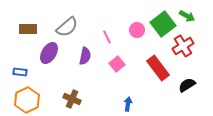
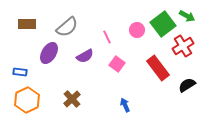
brown rectangle: moved 1 px left, 5 px up
purple semicircle: rotated 48 degrees clockwise
pink square: rotated 14 degrees counterclockwise
brown cross: rotated 24 degrees clockwise
blue arrow: moved 3 px left, 1 px down; rotated 32 degrees counterclockwise
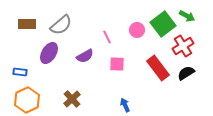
gray semicircle: moved 6 px left, 2 px up
pink square: rotated 35 degrees counterclockwise
black semicircle: moved 1 px left, 12 px up
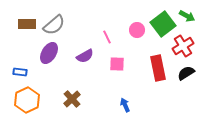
gray semicircle: moved 7 px left
red rectangle: rotated 25 degrees clockwise
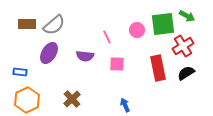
green square: rotated 30 degrees clockwise
purple semicircle: rotated 36 degrees clockwise
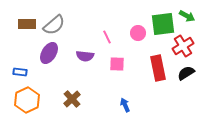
pink circle: moved 1 px right, 3 px down
